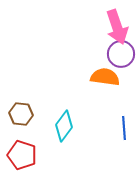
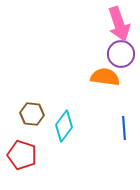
pink arrow: moved 2 px right, 3 px up
brown hexagon: moved 11 px right
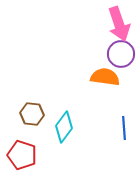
cyan diamond: moved 1 px down
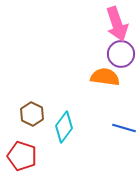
pink arrow: moved 2 px left
brown hexagon: rotated 20 degrees clockwise
blue line: rotated 70 degrees counterclockwise
red pentagon: moved 1 px down
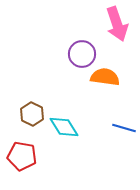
purple circle: moved 39 px left
cyan diamond: rotated 68 degrees counterclockwise
red pentagon: rotated 8 degrees counterclockwise
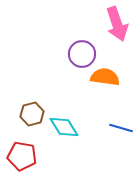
brown hexagon: rotated 20 degrees clockwise
blue line: moved 3 px left
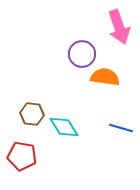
pink arrow: moved 2 px right, 3 px down
brown hexagon: rotated 20 degrees clockwise
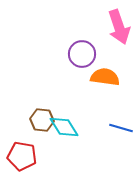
brown hexagon: moved 10 px right, 6 px down
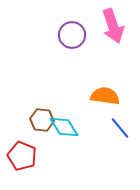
pink arrow: moved 6 px left, 1 px up
purple circle: moved 10 px left, 19 px up
orange semicircle: moved 19 px down
blue line: moved 1 px left; rotated 35 degrees clockwise
red pentagon: rotated 12 degrees clockwise
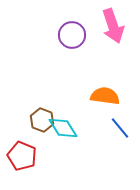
brown hexagon: rotated 15 degrees clockwise
cyan diamond: moved 1 px left, 1 px down
